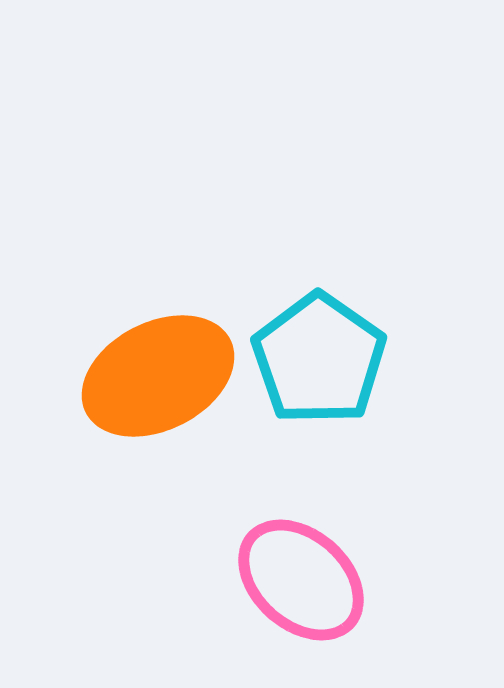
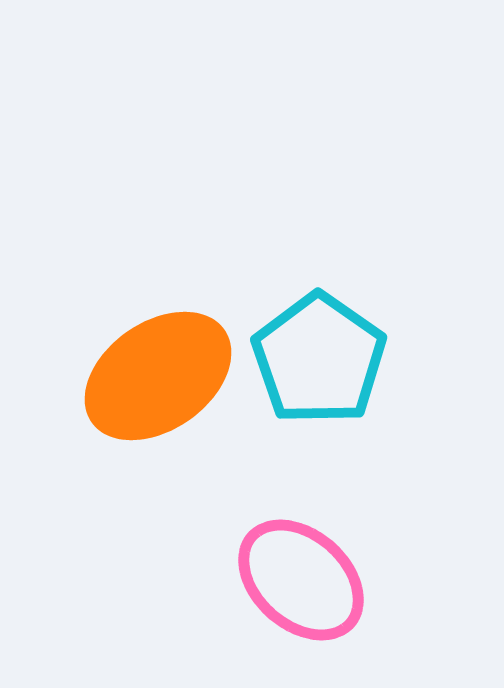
orange ellipse: rotated 8 degrees counterclockwise
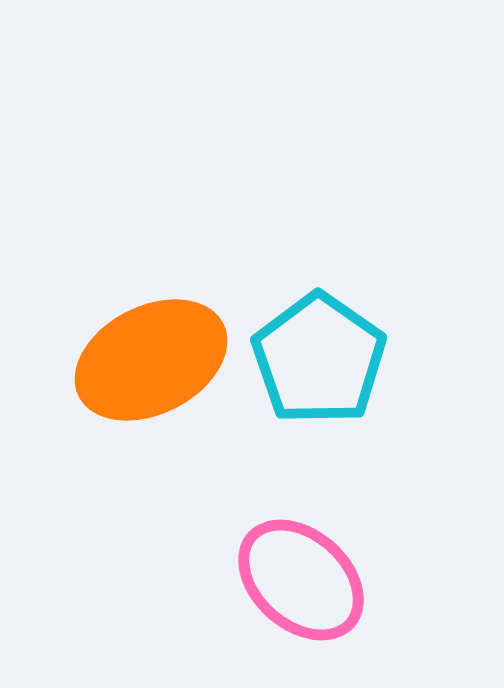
orange ellipse: moved 7 px left, 16 px up; rotated 8 degrees clockwise
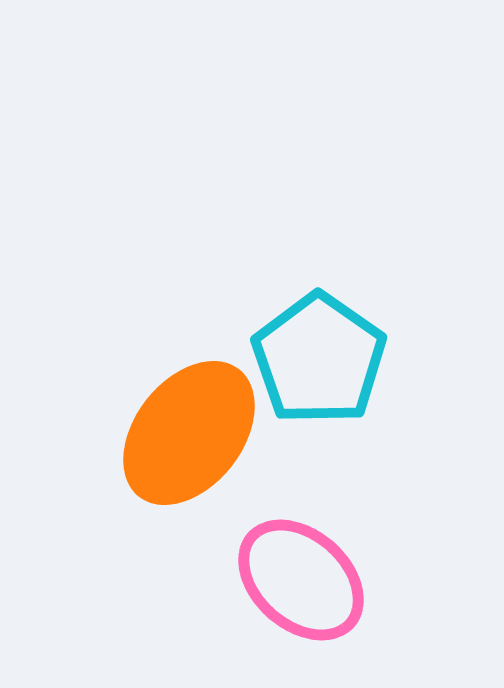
orange ellipse: moved 38 px right, 73 px down; rotated 25 degrees counterclockwise
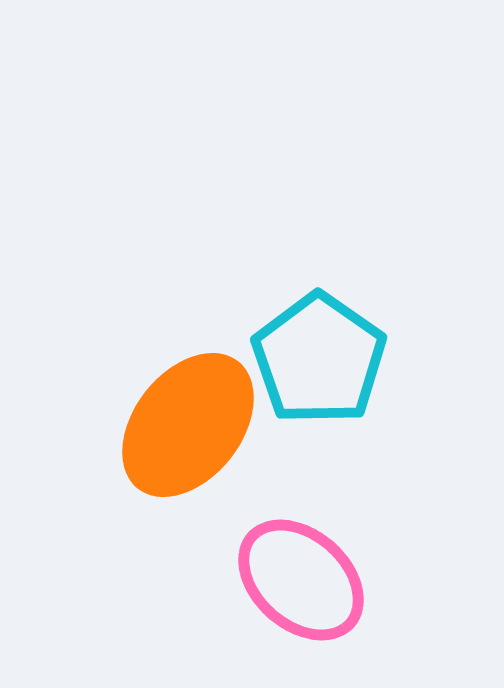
orange ellipse: moved 1 px left, 8 px up
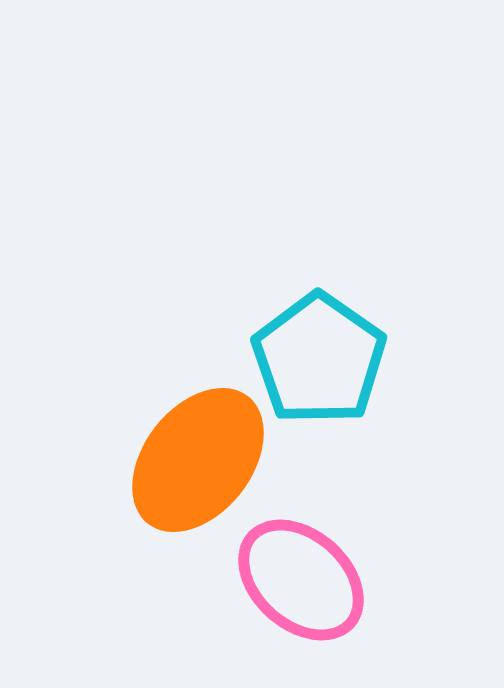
orange ellipse: moved 10 px right, 35 px down
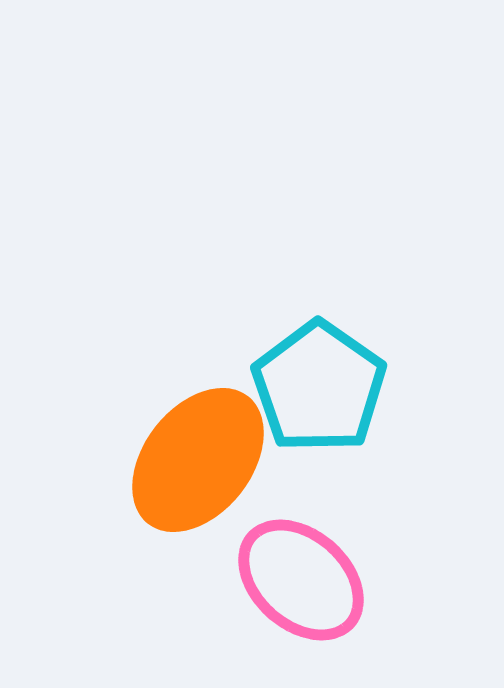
cyan pentagon: moved 28 px down
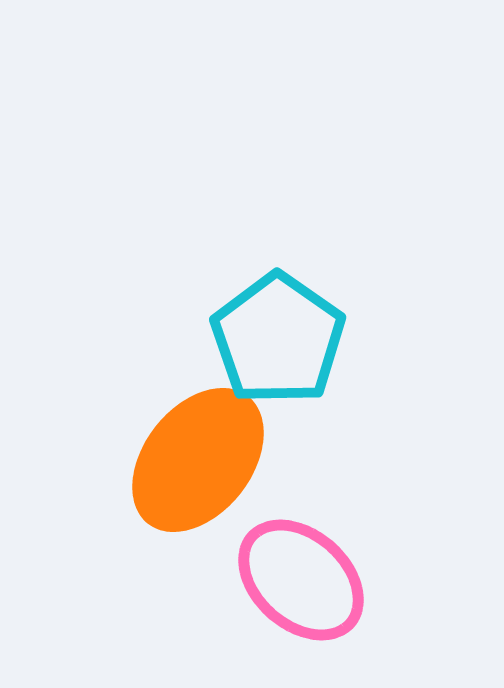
cyan pentagon: moved 41 px left, 48 px up
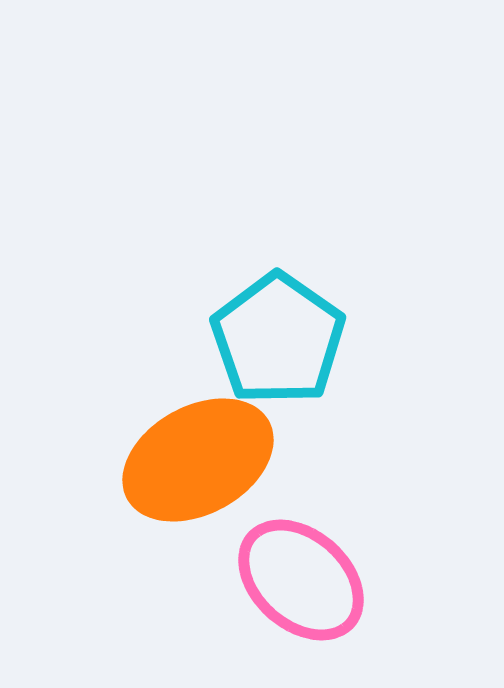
orange ellipse: rotated 23 degrees clockwise
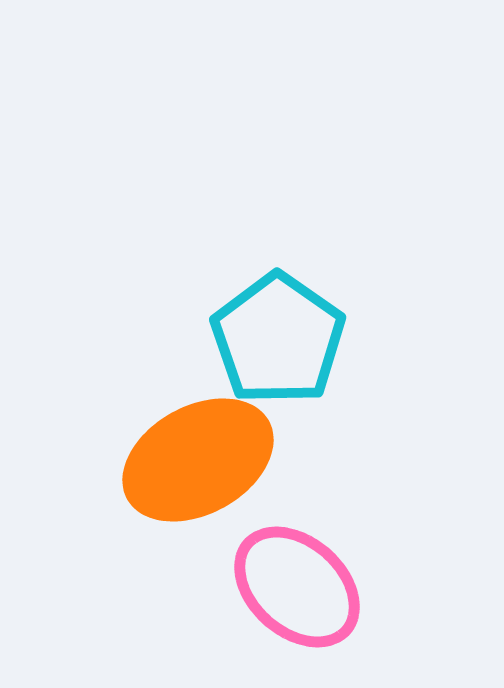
pink ellipse: moved 4 px left, 7 px down
